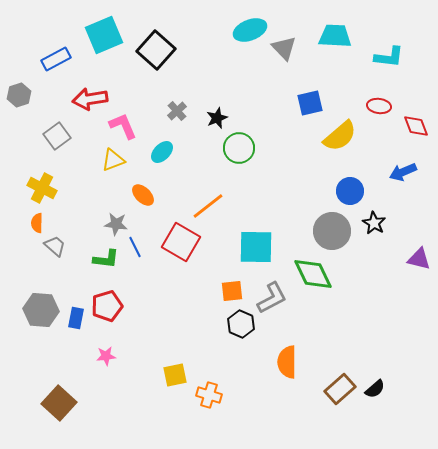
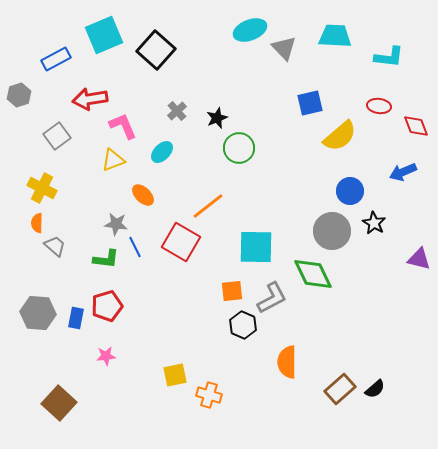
gray hexagon at (41, 310): moved 3 px left, 3 px down
black hexagon at (241, 324): moved 2 px right, 1 px down
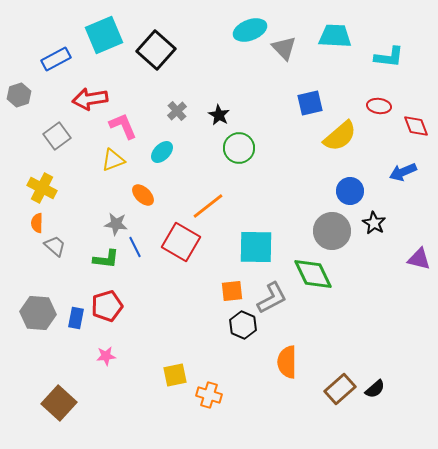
black star at (217, 118): moved 2 px right, 3 px up; rotated 20 degrees counterclockwise
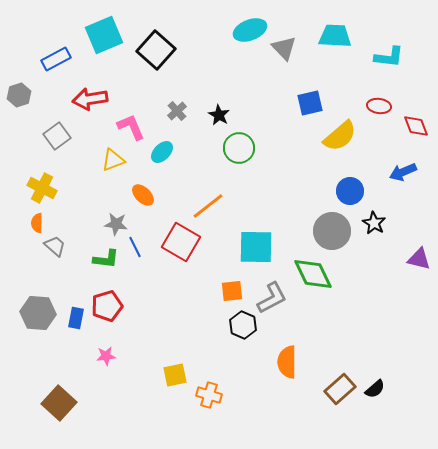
pink L-shape at (123, 126): moved 8 px right, 1 px down
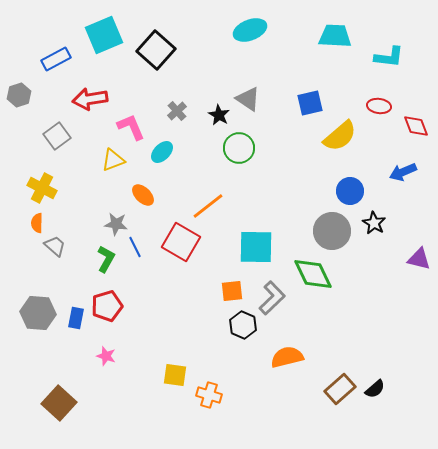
gray triangle at (284, 48): moved 36 px left, 51 px down; rotated 12 degrees counterclockwise
green L-shape at (106, 259): rotated 68 degrees counterclockwise
gray L-shape at (272, 298): rotated 16 degrees counterclockwise
pink star at (106, 356): rotated 24 degrees clockwise
orange semicircle at (287, 362): moved 5 px up; rotated 76 degrees clockwise
yellow square at (175, 375): rotated 20 degrees clockwise
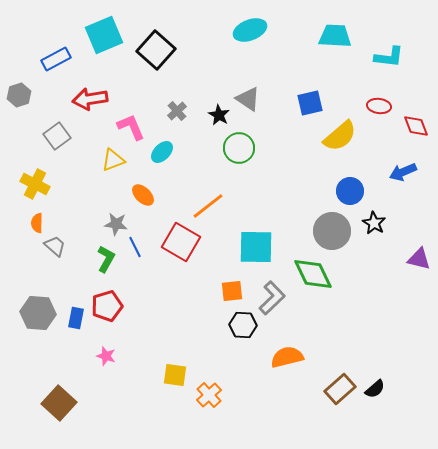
yellow cross at (42, 188): moved 7 px left, 4 px up
black hexagon at (243, 325): rotated 20 degrees counterclockwise
orange cross at (209, 395): rotated 30 degrees clockwise
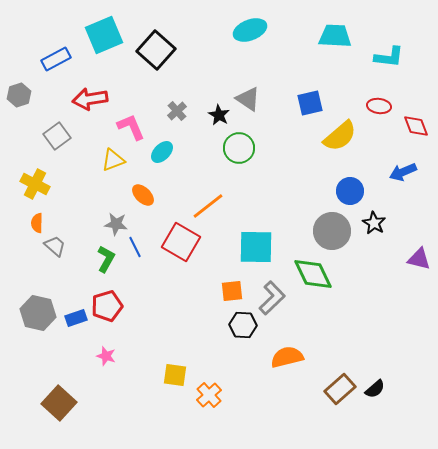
gray hexagon at (38, 313): rotated 8 degrees clockwise
blue rectangle at (76, 318): rotated 60 degrees clockwise
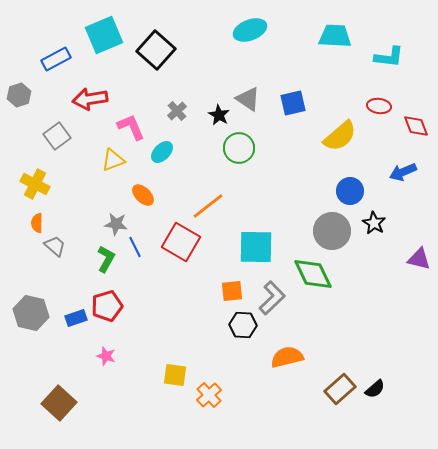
blue square at (310, 103): moved 17 px left
gray hexagon at (38, 313): moved 7 px left
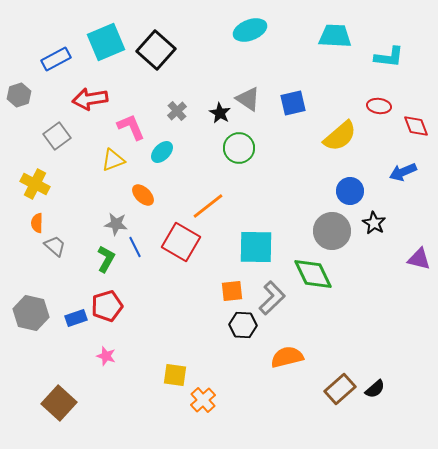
cyan square at (104, 35): moved 2 px right, 7 px down
black star at (219, 115): moved 1 px right, 2 px up
orange cross at (209, 395): moved 6 px left, 5 px down
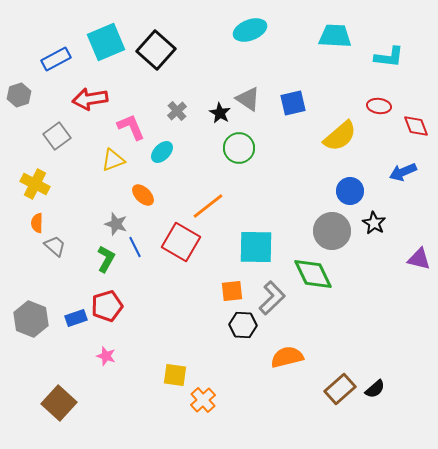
gray star at (116, 224): rotated 10 degrees clockwise
gray hexagon at (31, 313): moved 6 px down; rotated 8 degrees clockwise
